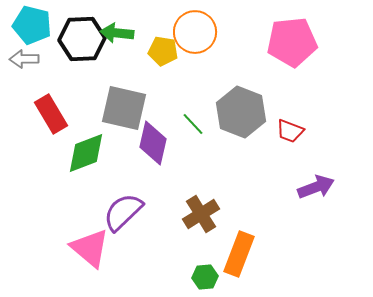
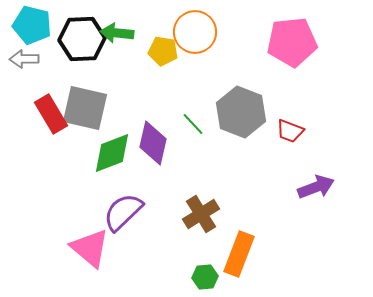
gray square: moved 39 px left
green diamond: moved 26 px right
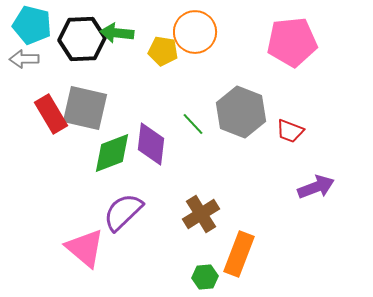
purple diamond: moved 2 px left, 1 px down; rotated 6 degrees counterclockwise
pink triangle: moved 5 px left
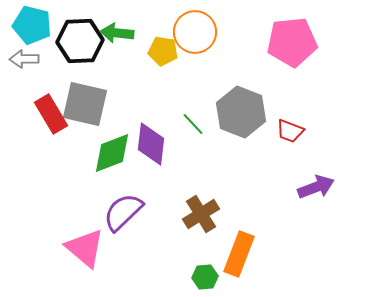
black hexagon: moved 2 px left, 2 px down
gray square: moved 4 px up
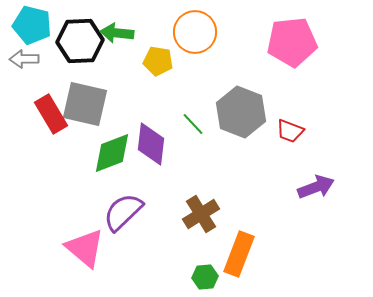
yellow pentagon: moved 5 px left, 10 px down
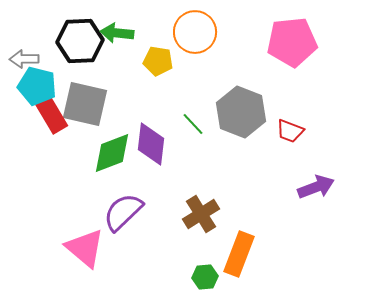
cyan pentagon: moved 5 px right, 61 px down
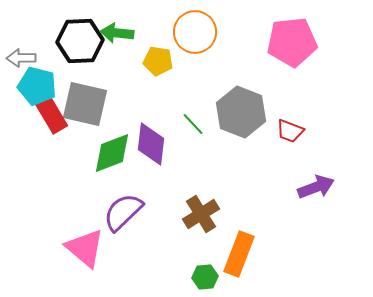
gray arrow: moved 3 px left, 1 px up
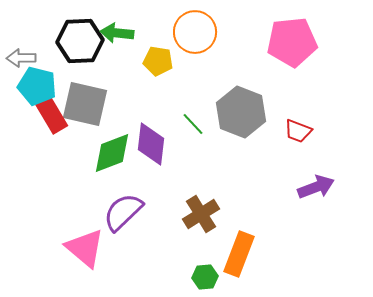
red trapezoid: moved 8 px right
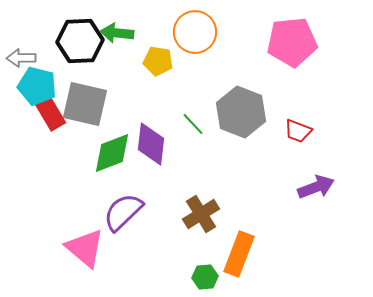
red rectangle: moved 2 px left, 3 px up
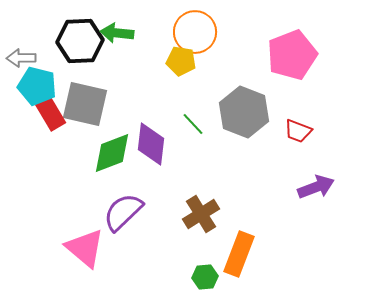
pink pentagon: moved 13 px down; rotated 15 degrees counterclockwise
yellow pentagon: moved 23 px right
gray hexagon: moved 3 px right
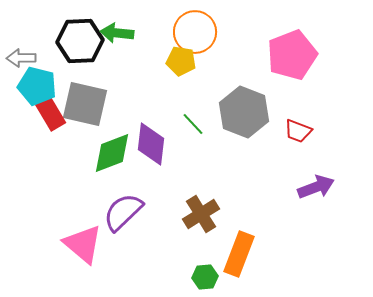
pink triangle: moved 2 px left, 4 px up
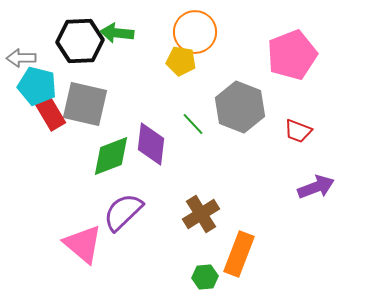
gray hexagon: moved 4 px left, 5 px up
green diamond: moved 1 px left, 3 px down
